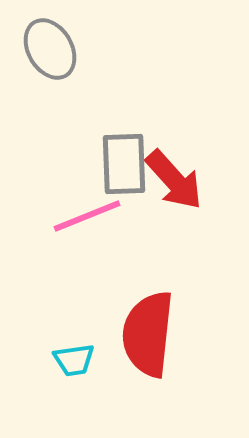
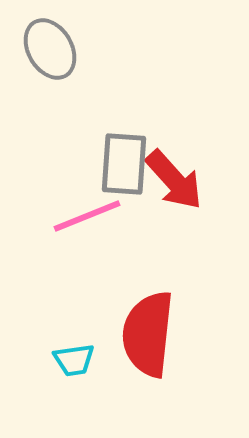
gray rectangle: rotated 6 degrees clockwise
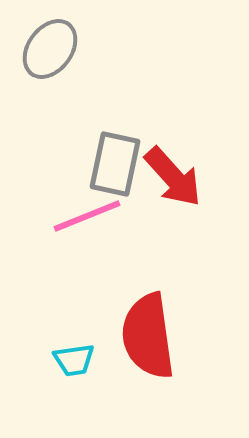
gray ellipse: rotated 66 degrees clockwise
gray rectangle: moved 9 px left; rotated 8 degrees clockwise
red arrow: moved 1 px left, 3 px up
red semicircle: moved 2 px down; rotated 14 degrees counterclockwise
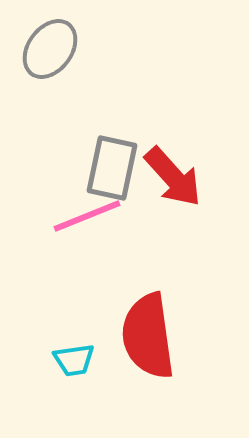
gray rectangle: moved 3 px left, 4 px down
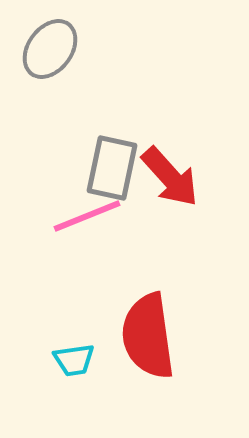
red arrow: moved 3 px left
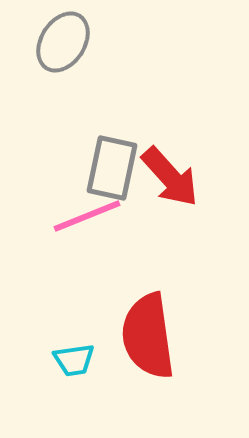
gray ellipse: moved 13 px right, 7 px up; rotated 4 degrees counterclockwise
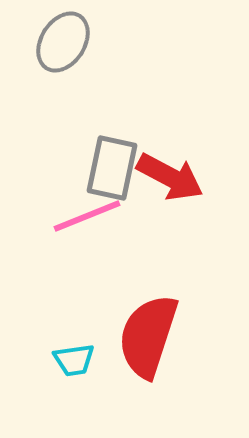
red arrow: rotated 20 degrees counterclockwise
red semicircle: rotated 26 degrees clockwise
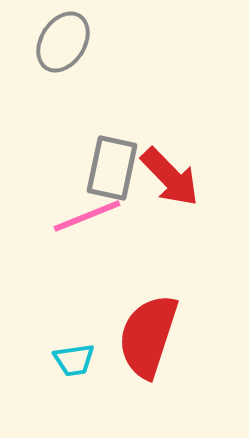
red arrow: rotated 18 degrees clockwise
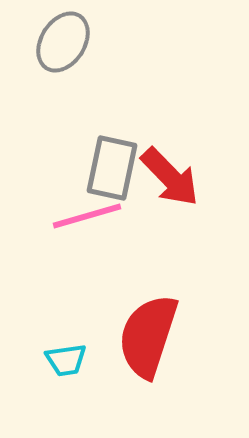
pink line: rotated 6 degrees clockwise
cyan trapezoid: moved 8 px left
